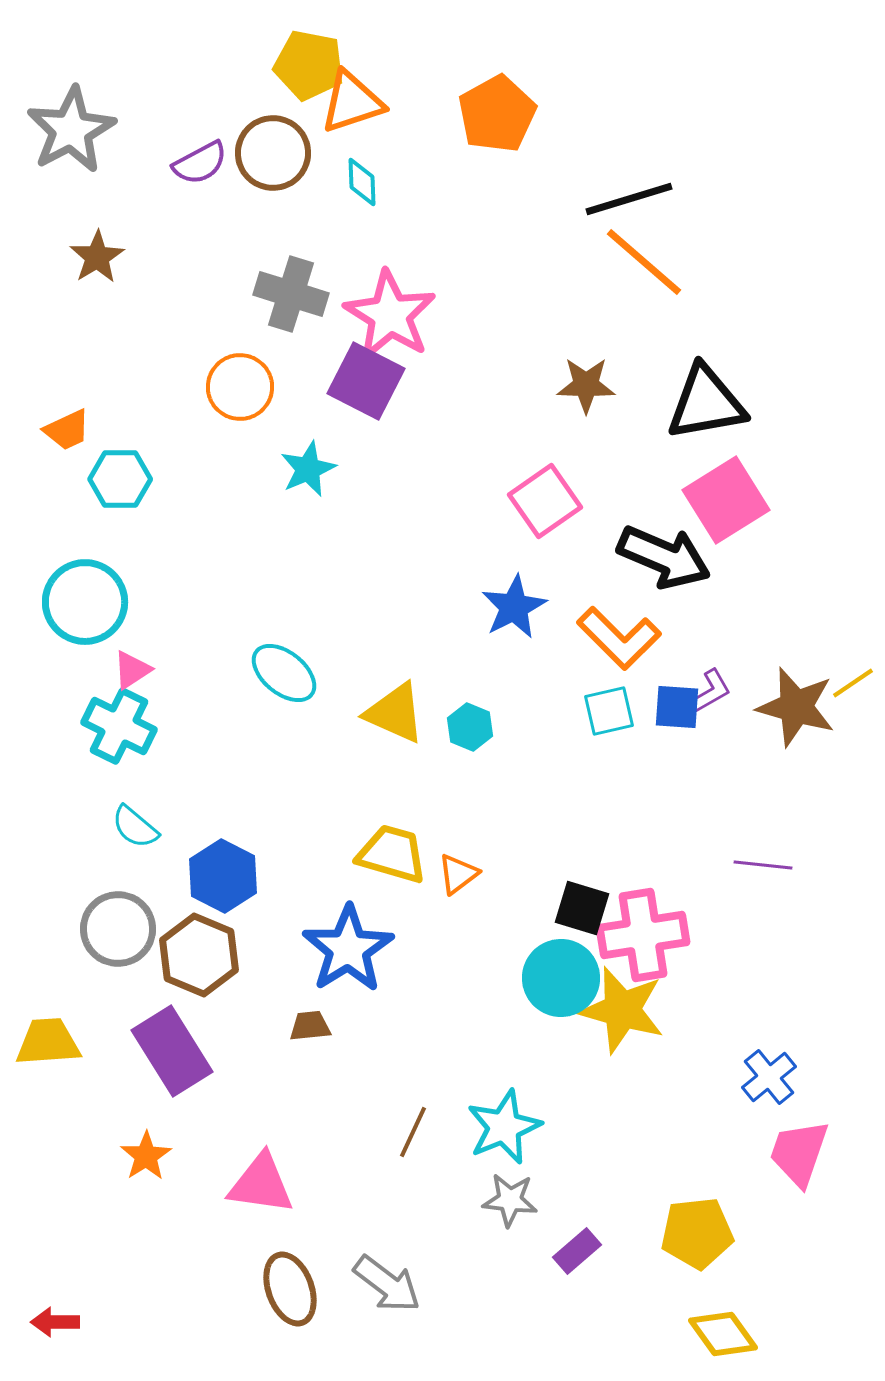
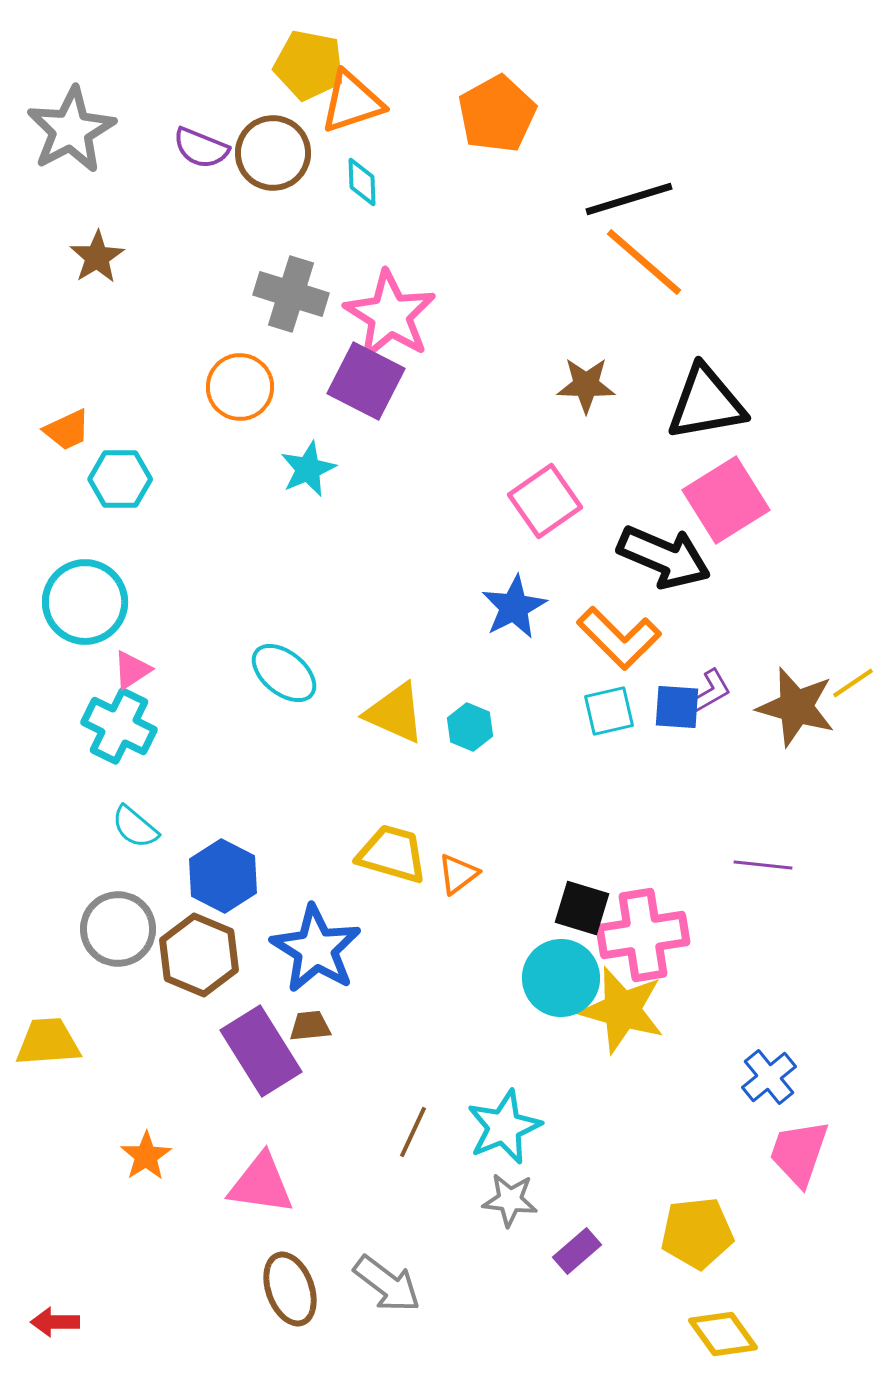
purple semicircle at (200, 163): moved 1 px right, 15 px up; rotated 50 degrees clockwise
blue star at (348, 949): moved 32 px left; rotated 8 degrees counterclockwise
purple rectangle at (172, 1051): moved 89 px right
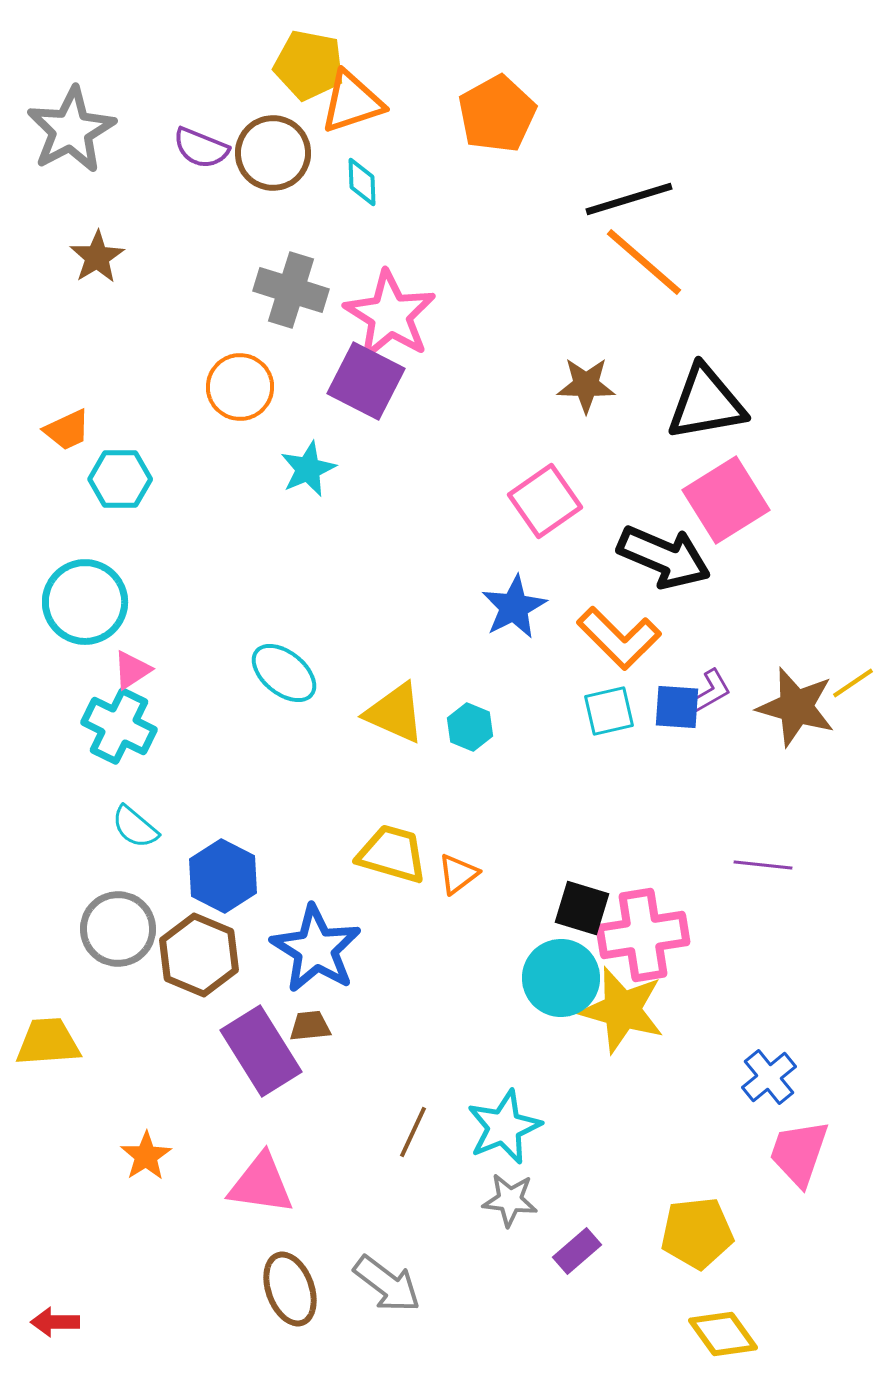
gray cross at (291, 294): moved 4 px up
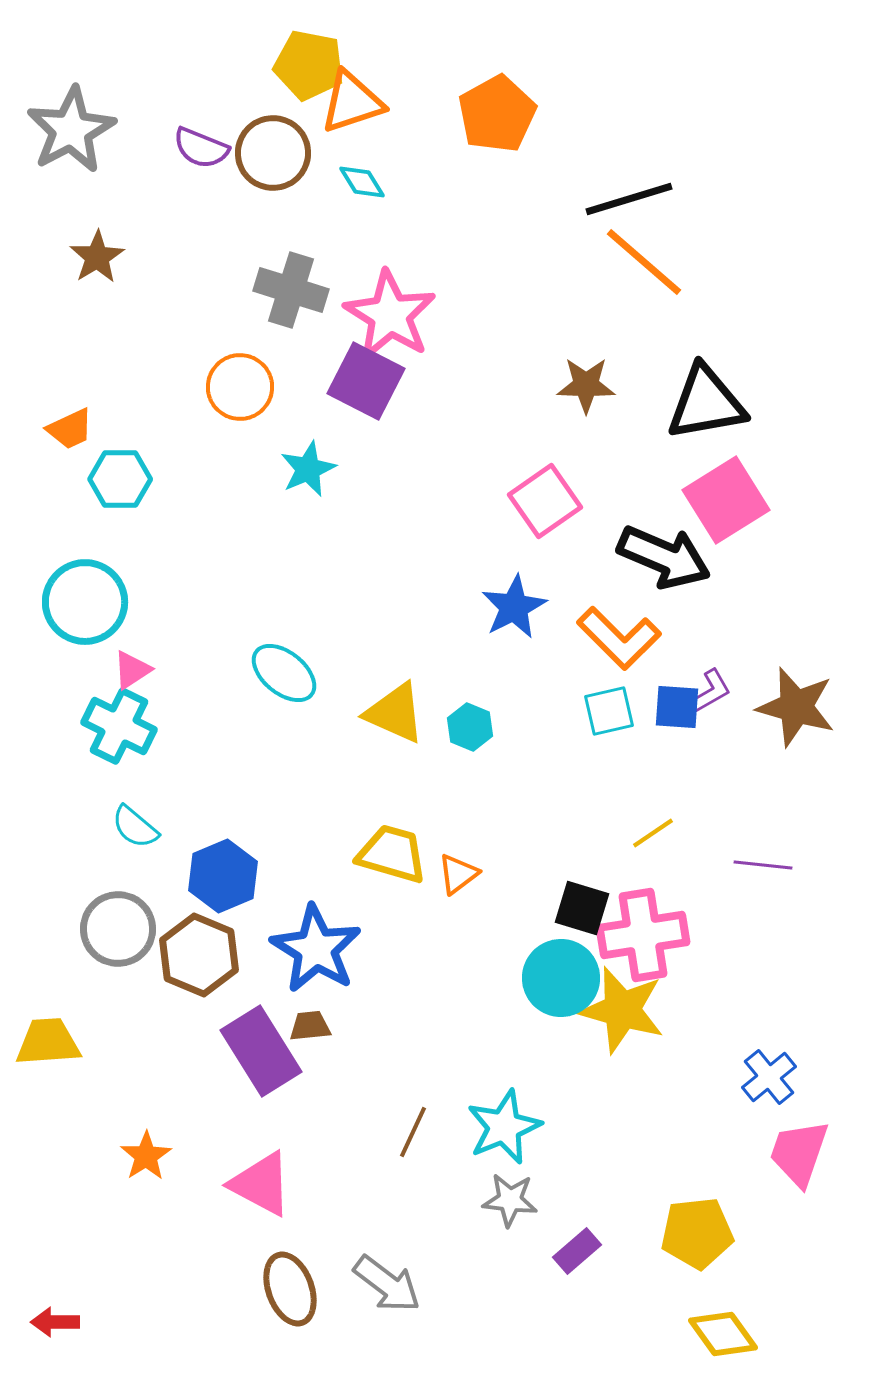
cyan diamond at (362, 182): rotated 30 degrees counterclockwise
orange trapezoid at (67, 430): moved 3 px right, 1 px up
yellow line at (853, 683): moved 200 px left, 150 px down
blue hexagon at (223, 876): rotated 10 degrees clockwise
pink triangle at (261, 1184): rotated 20 degrees clockwise
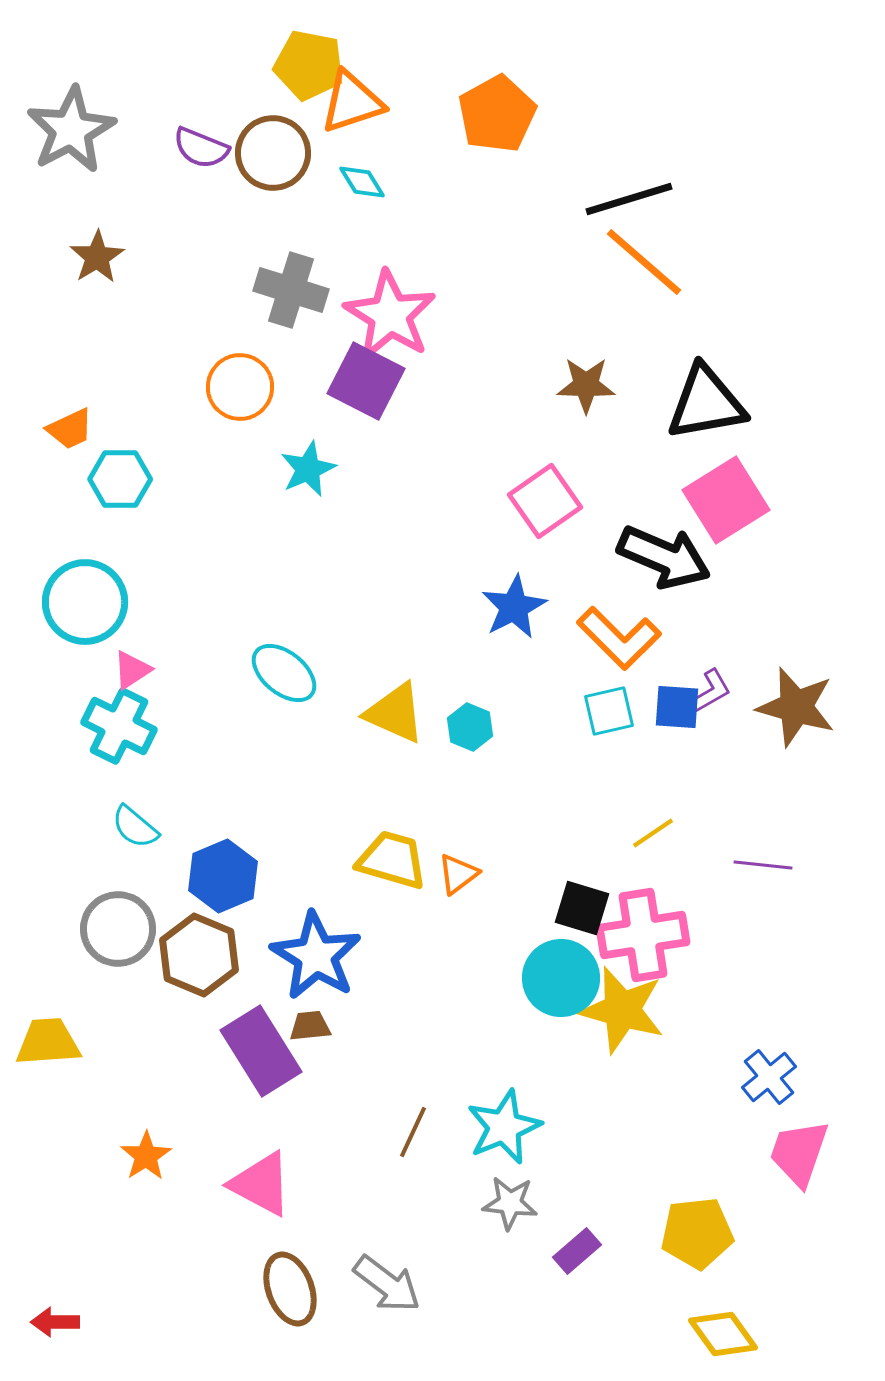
yellow trapezoid at (392, 854): moved 6 px down
blue star at (316, 949): moved 7 px down
gray star at (510, 1200): moved 3 px down
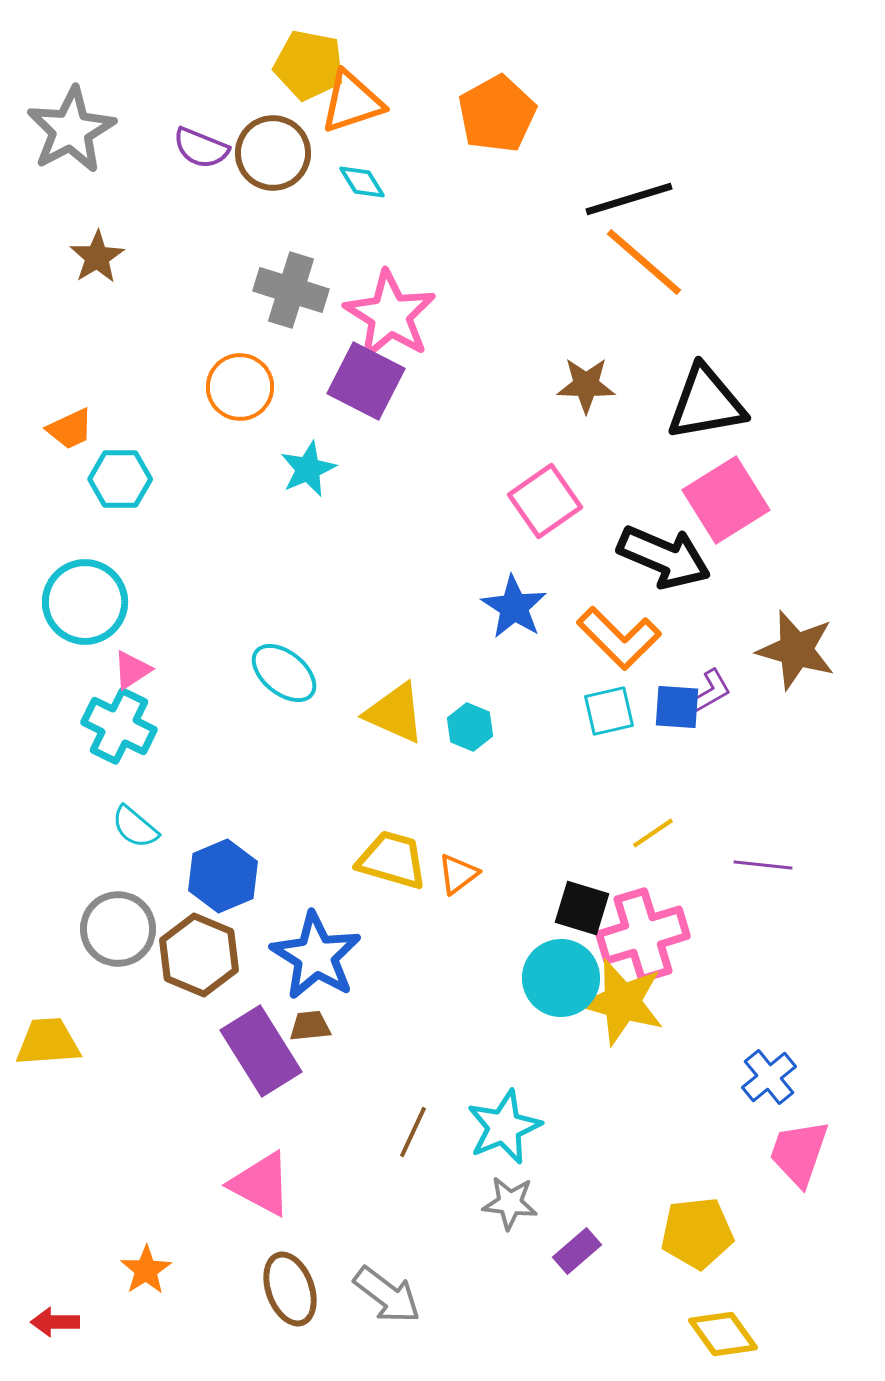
blue star at (514, 607): rotated 12 degrees counterclockwise
brown star at (796, 707): moved 57 px up
pink cross at (643, 935): rotated 8 degrees counterclockwise
yellow star at (622, 1010): moved 8 px up
orange star at (146, 1156): moved 114 px down
gray arrow at (387, 1284): moved 11 px down
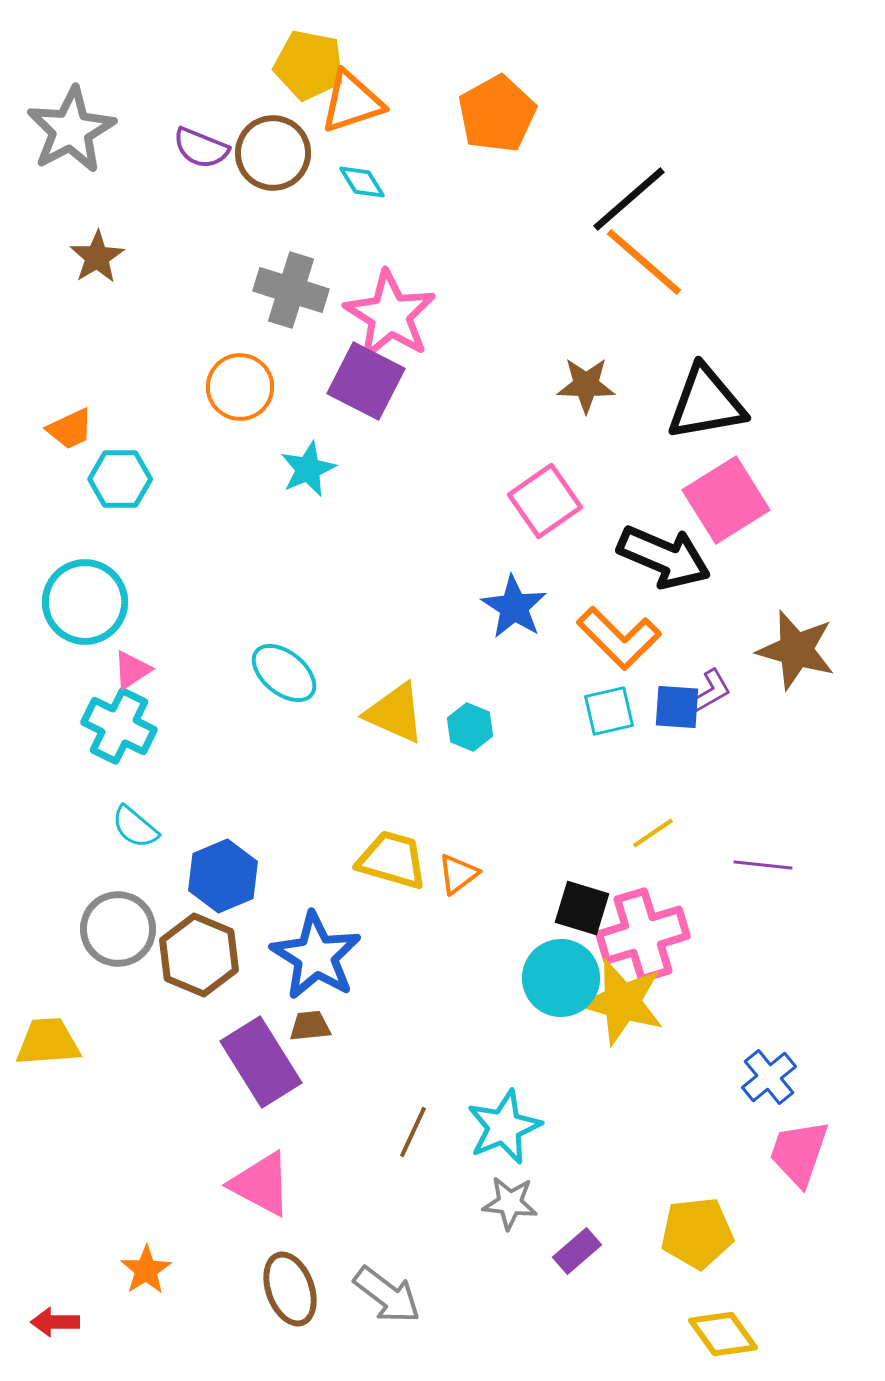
black line at (629, 199): rotated 24 degrees counterclockwise
purple rectangle at (261, 1051): moved 11 px down
